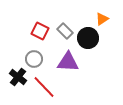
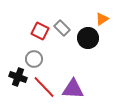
gray rectangle: moved 3 px left, 3 px up
purple triangle: moved 5 px right, 27 px down
black cross: rotated 18 degrees counterclockwise
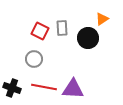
gray rectangle: rotated 42 degrees clockwise
black cross: moved 6 px left, 11 px down
red line: rotated 35 degrees counterclockwise
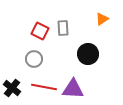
gray rectangle: moved 1 px right
black circle: moved 16 px down
black cross: rotated 18 degrees clockwise
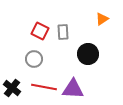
gray rectangle: moved 4 px down
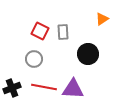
black cross: rotated 30 degrees clockwise
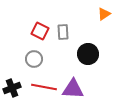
orange triangle: moved 2 px right, 5 px up
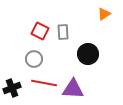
red line: moved 4 px up
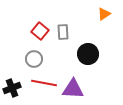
red square: rotated 12 degrees clockwise
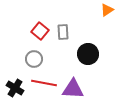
orange triangle: moved 3 px right, 4 px up
black cross: moved 3 px right; rotated 36 degrees counterclockwise
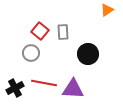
gray circle: moved 3 px left, 6 px up
black cross: rotated 30 degrees clockwise
